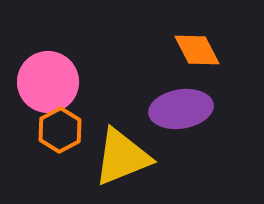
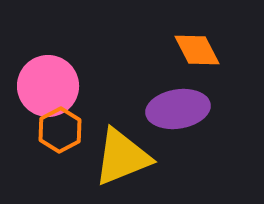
pink circle: moved 4 px down
purple ellipse: moved 3 px left
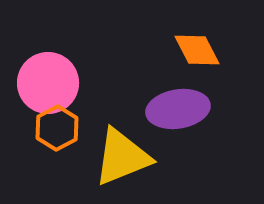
pink circle: moved 3 px up
orange hexagon: moved 3 px left, 2 px up
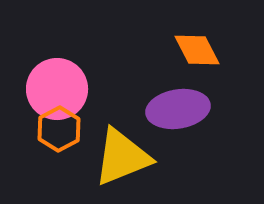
pink circle: moved 9 px right, 6 px down
orange hexagon: moved 2 px right, 1 px down
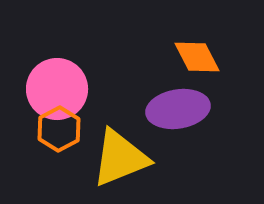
orange diamond: moved 7 px down
yellow triangle: moved 2 px left, 1 px down
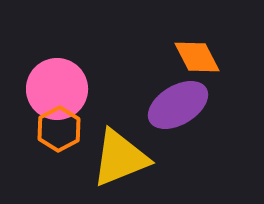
purple ellipse: moved 4 px up; rotated 22 degrees counterclockwise
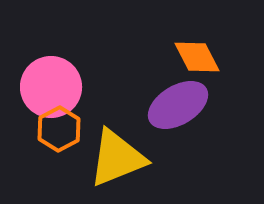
pink circle: moved 6 px left, 2 px up
yellow triangle: moved 3 px left
